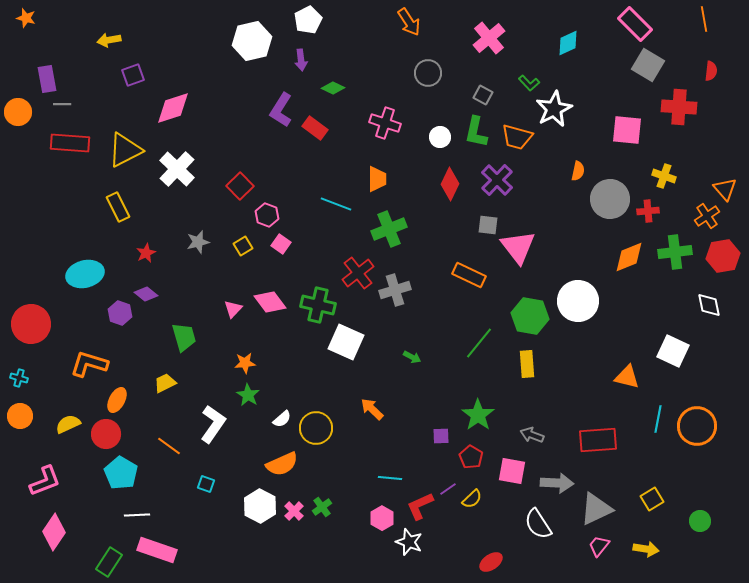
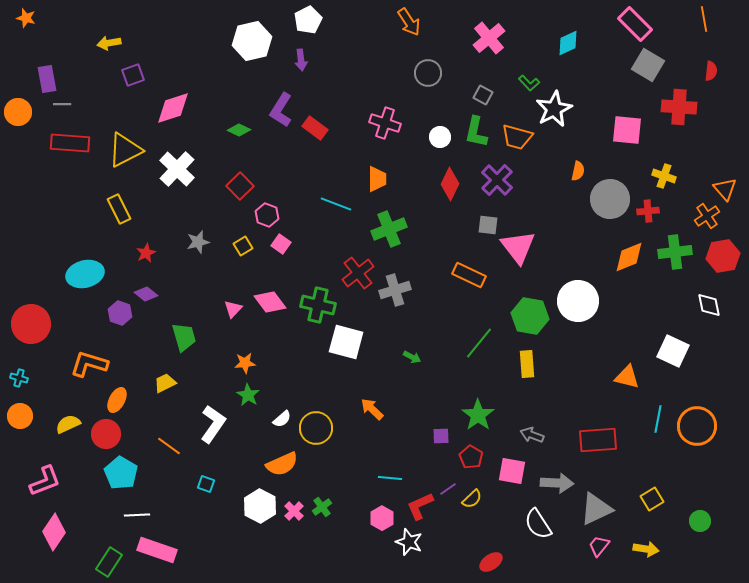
yellow arrow at (109, 40): moved 3 px down
green diamond at (333, 88): moved 94 px left, 42 px down
yellow rectangle at (118, 207): moved 1 px right, 2 px down
white square at (346, 342): rotated 9 degrees counterclockwise
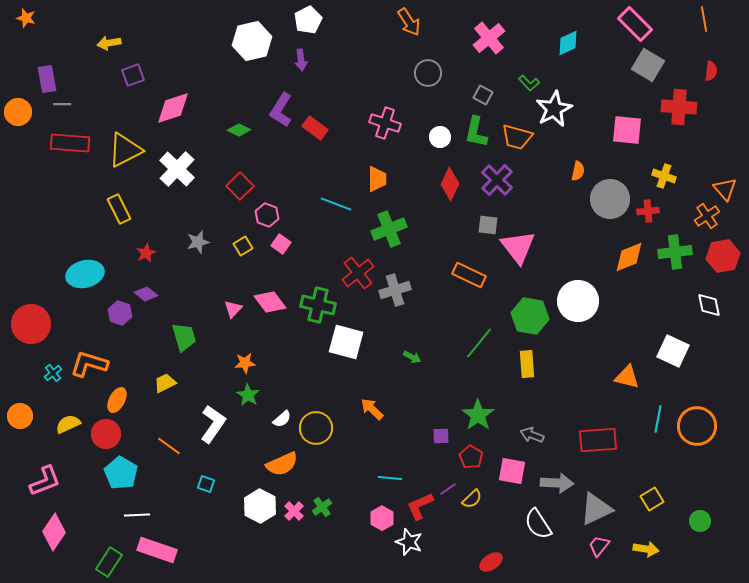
cyan cross at (19, 378): moved 34 px right, 5 px up; rotated 36 degrees clockwise
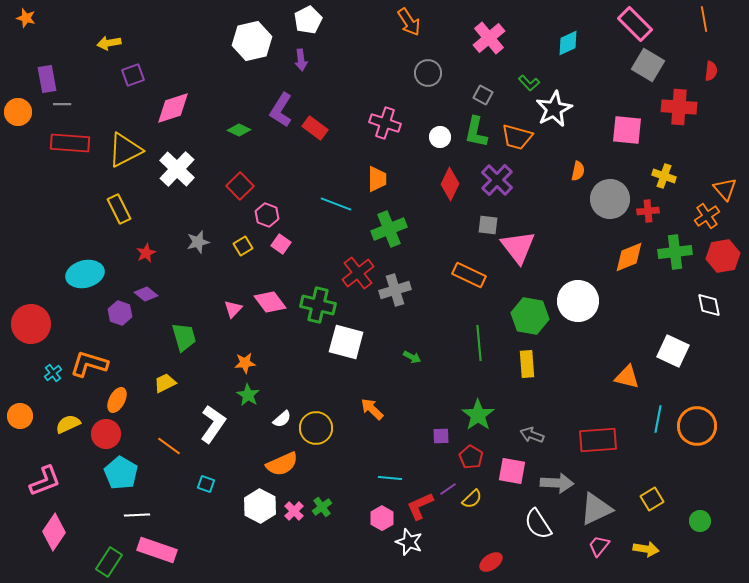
green line at (479, 343): rotated 44 degrees counterclockwise
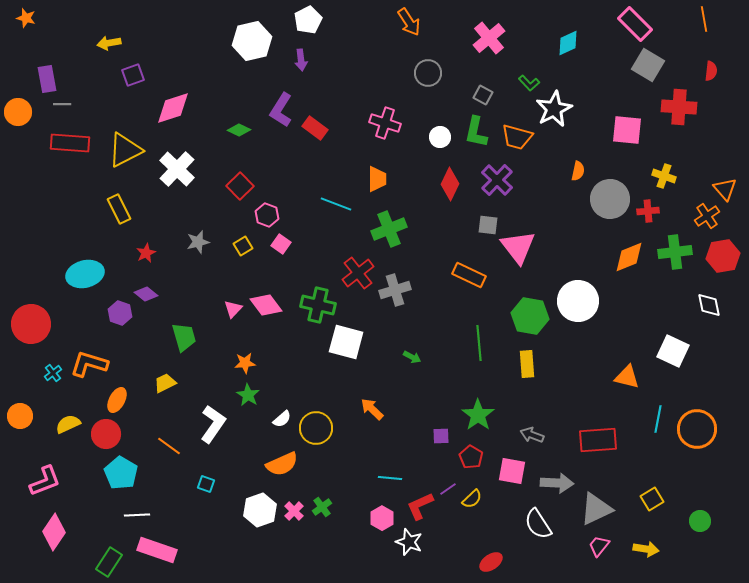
pink diamond at (270, 302): moved 4 px left, 3 px down
orange circle at (697, 426): moved 3 px down
white hexagon at (260, 506): moved 4 px down; rotated 12 degrees clockwise
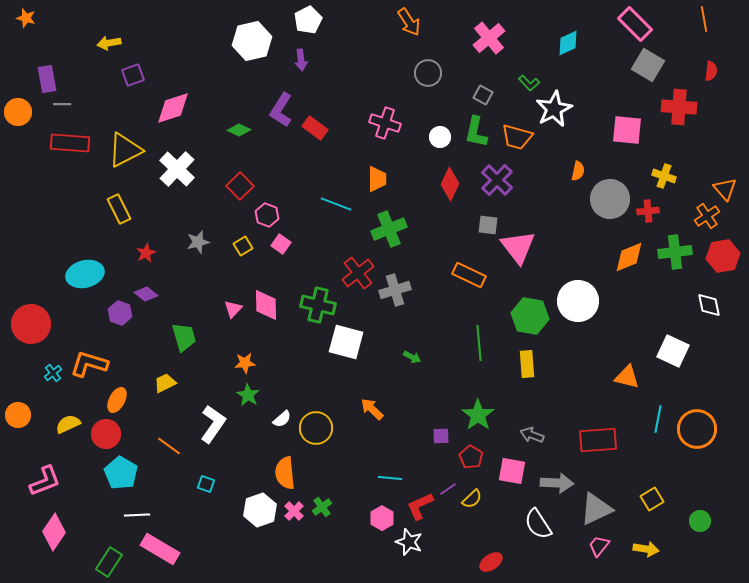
pink diamond at (266, 305): rotated 36 degrees clockwise
orange circle at (20, 416): moved 2 px left, 1 px up
orange semicircle at (282, 464): moved 3 px right, 9 px down; rotated 108 degrees clockwise
pink rectangle at (157, 550): moved 3 px right, 1 px up; rotated 12 degrees clockwise
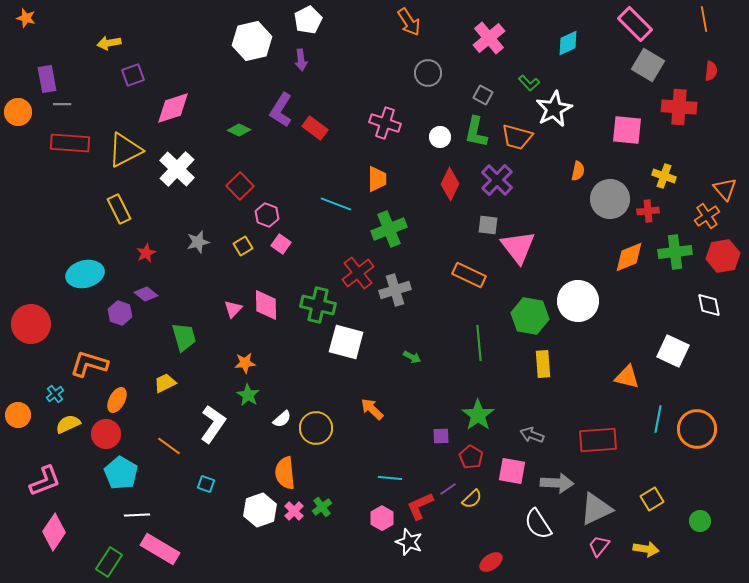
yellow rectangle at (527, 364): moved 16 px right
cyan cross at (53, 373): moved 2 px right, 21 px down
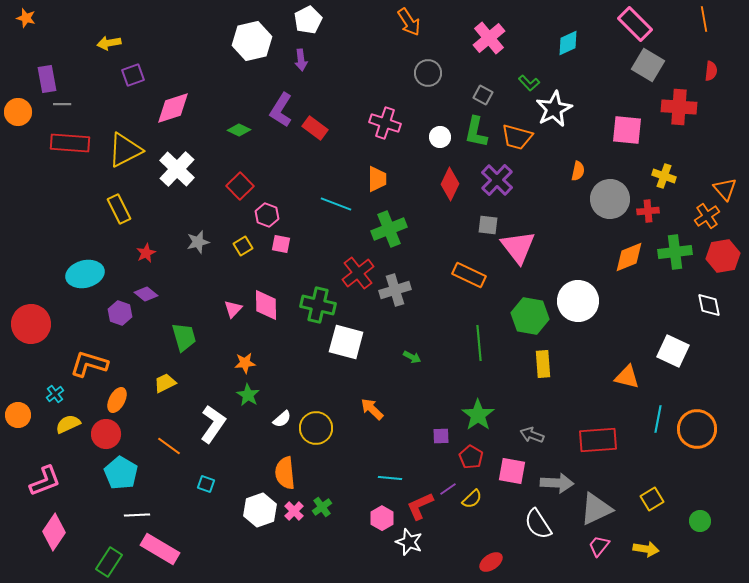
pink square at (281, 244): rotated 24 degrees counterclockwise
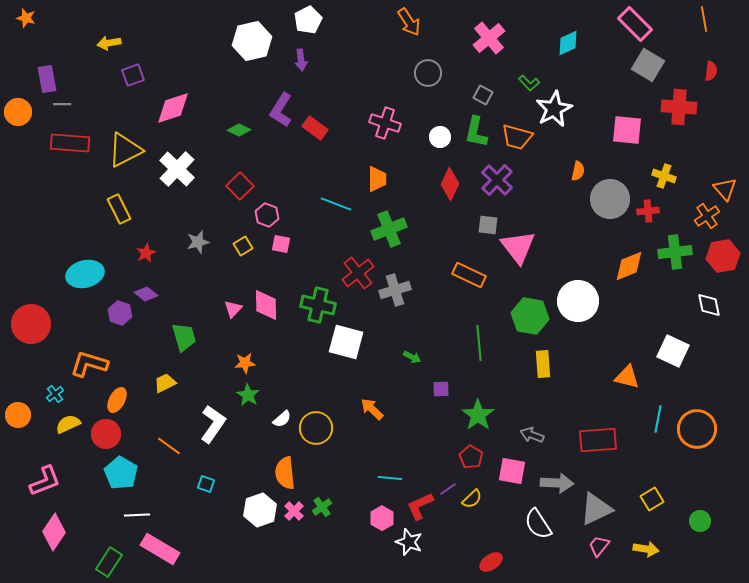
orange diamond at (629, 257): moved 9 px down
purple square at (441, 436): moved 47 px up
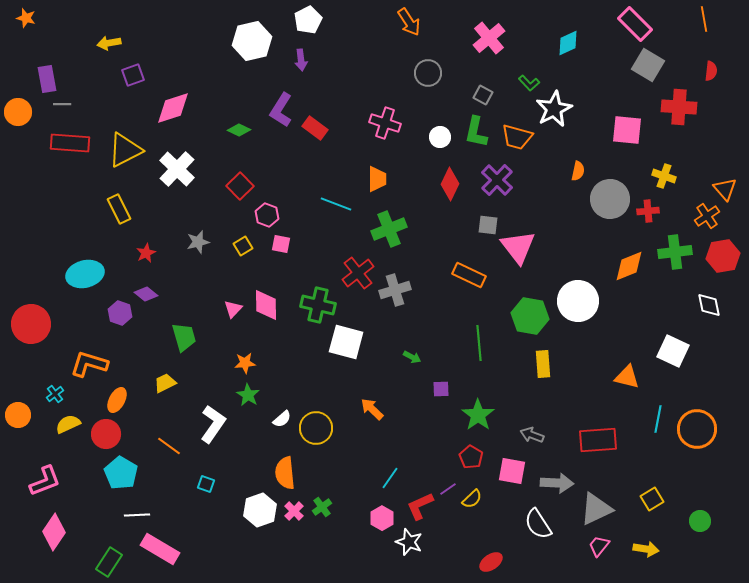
cyan line at (390, 478): rotated 60 degrees counterclockwise
